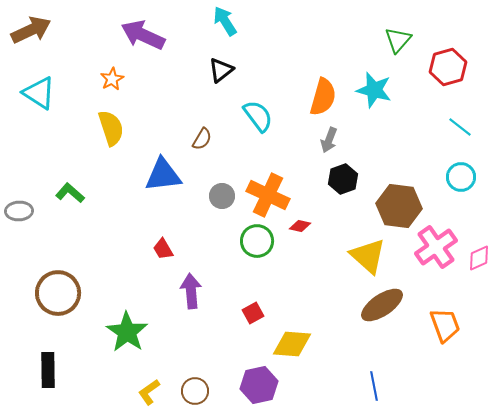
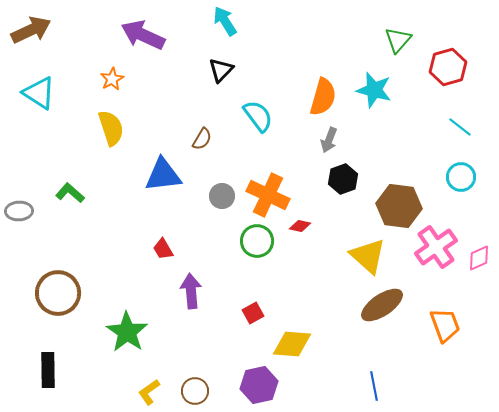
black triangle at (221, 70): rotated 8 degrees counterclockwise
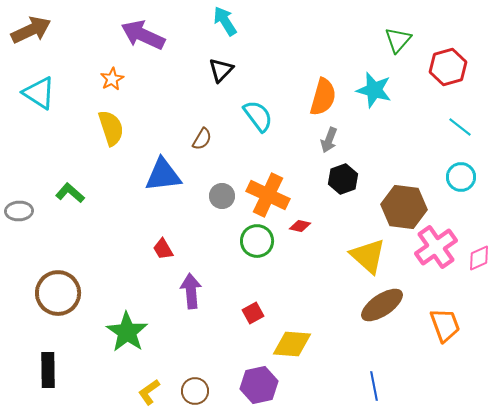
brown hexagon at (399, 206): moved 5 px right, 1 px down
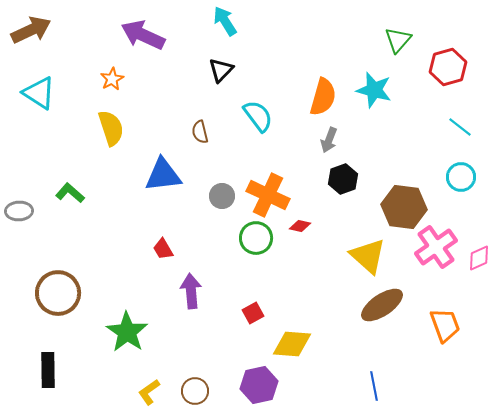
brown semicircle at (202, 139): moved 2 px left, 7 px up; rotated 135 degrees clockwise
green circle at (257, 241): moved 1 px left, 3 px up
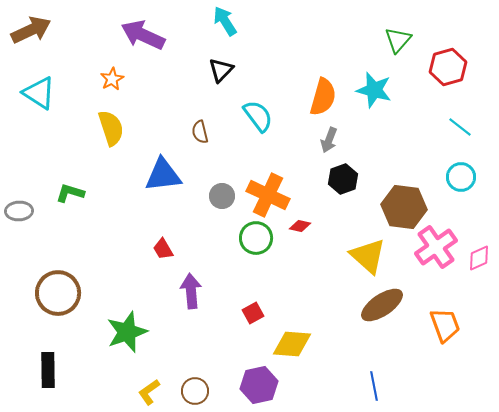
green L-shape at (70, 193): rotated 24 degrees counterclockwise
green star at (127, 332): rotated 18 degrees clockwise
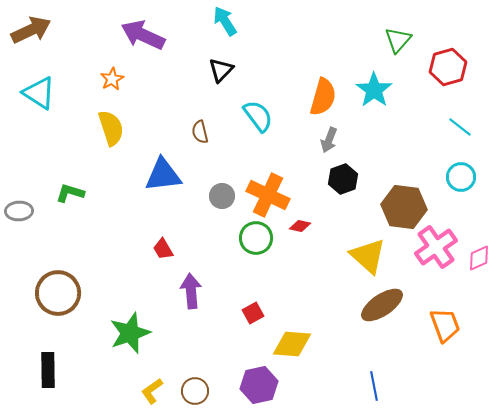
cyan star at (374, 90): rotated 21 degrees clockwise
green star at (127, 332): moved 3 px right, 1 px down
yellow L-shape at (149, 392): moved 3 px right, 1 px up
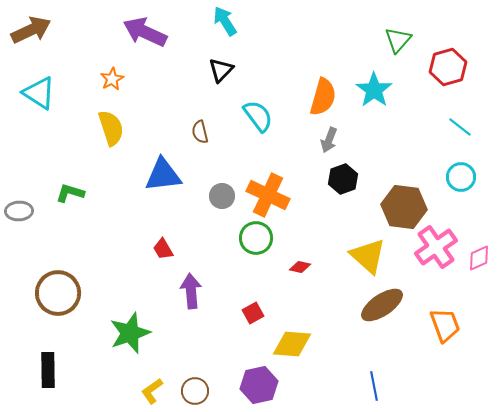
purple arrow at (143, 35): moved 2 px right, 3 px up
red diamond at (300, 226): moved 41 px down
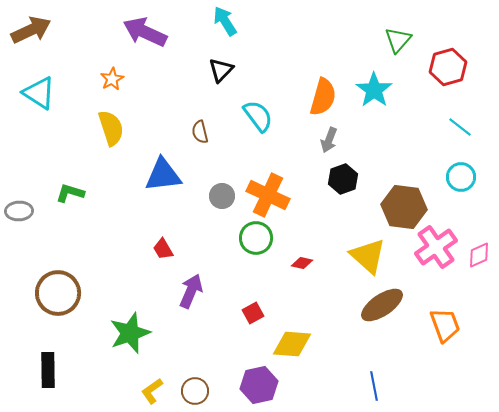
pink diamond at (479, 258): moved 3 px up
red diamond at (300, 267): moved 2 px right, 4 px up
purple arrow at (191, 291): rotated 28 degrees clockwise
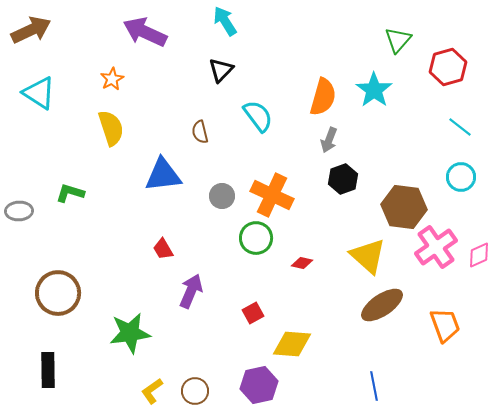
orange cross at (268, 195): moved 4 px right
green star at (130, 333): rotated 12 degrees clockwise
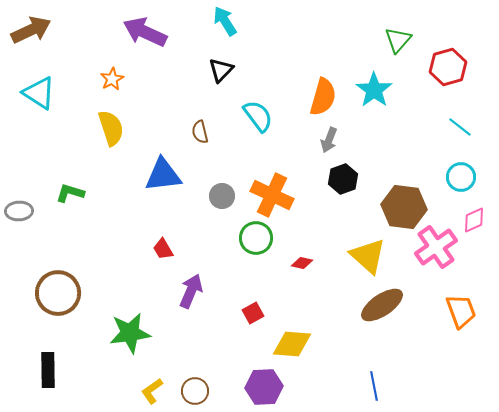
pink diamond at (479, 255): moved 5 px left, 35 px up
orange trapezoid at (445, 325): moved 16 px right, 14 px up
purple hexagon at (259, 385): moved 5 px right, 2 px down; rotated 9 degrees clockwise
